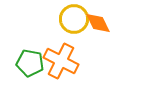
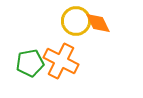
yellow circle: moved 2 px right, 2 px down
green pentagon: rotated 20 degrees counterclockwise
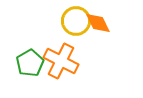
green pentagon: rotated 20 degrees counterclockwise
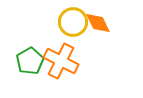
yellow circle: moved 3 px left, 1 px down
green pentagon: moved 2 px up
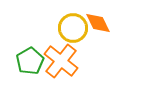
yellow circle: moved 6 px down
orange cross: rotated 12 degrees clockwise
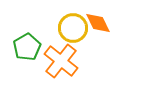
green pentagon: moved 3 px left, 14 px up
